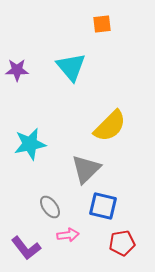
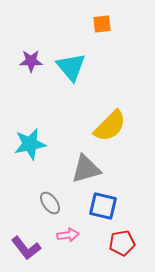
purple star: moved 14 px right, 9 px up
gray triangle: rotated 28 degrees clockwise
gray ellipse: moved 4 px up
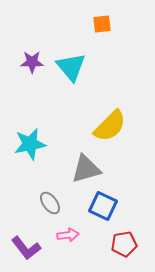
purple star: moved 1 px right, 1 px down
blue square: rotated 12 degrees clockwise
red pentagon: moved 2 px right, 1 px down
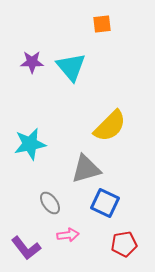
blue square: moved 2 px right, 3 px up
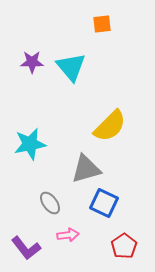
blue square: moved 1 px left
red pentagon: moved 2 px down; rotated 25 degrees counterclockwise
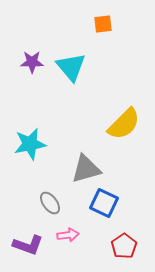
orange square: moved 1 px right
yellow semicircle: moved 14 px right, 2 px up
purple L-shape: moved 2 px right, 3 px up; rotated 32 degrees counterclockwise
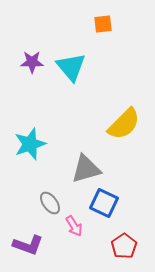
cyan star: rotated 8 degrees counterclockwise
pink arrow: moved 6 px right, 9 px up; rotated 65 degrees clockwise
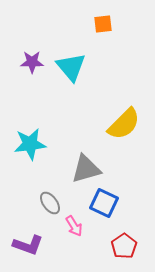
cyan star: rotated 12 degrees clockwise
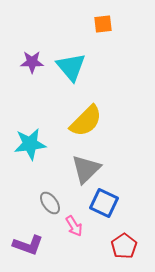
yellow semicircle: moved 38 px left, 3 px up
gray triangle: rotated 28 degrees counterclockwise
